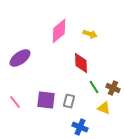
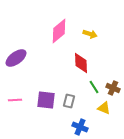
purple ellipse: moved 4 px left
pink line: moved 2 px up; rotated 56 degrees counterclockwise
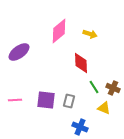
purple ellipse: moved 3 px right, 6 px up
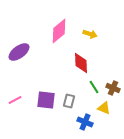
pink line: rotated 24 degrees counterclockwise
blue cross: moved 5 px right, 5 px up
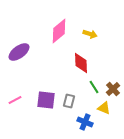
brown cross: moved 1 px down; rotated 24 degrees clockwise
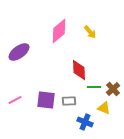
yellow arrow: moved 2 px up; rotated 32 degrees clockwise
red diamond: moved 2 px left, 7 px down
green line: rotated 56 degrees counterclockwise
gray rectangle: rotated 72 degrees clockwise
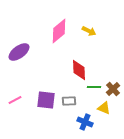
yellow arrow: moved 1 px left, 1 px up; rotated 24 degrees counterclockwise
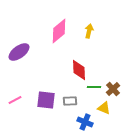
yellow arrow: rotated 104 degrees counterclockwise
gray rectangle: moved 1 px right
